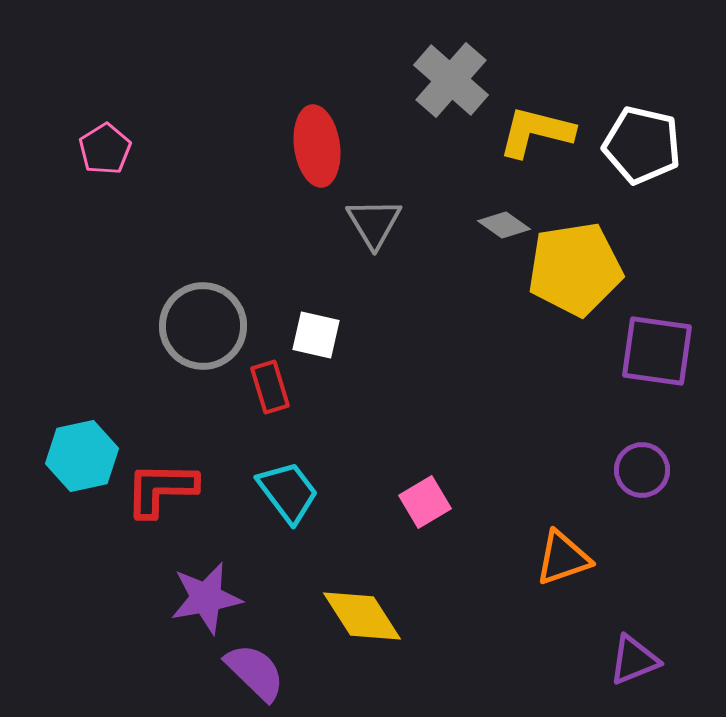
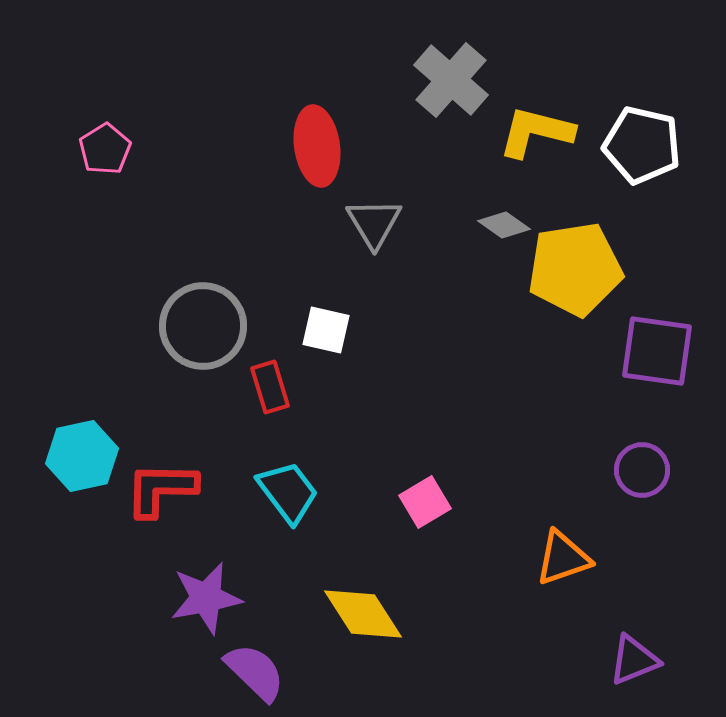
white square: moved 10 px right, 5 px up
yellow diamond: moved 1 px right, 2 px up
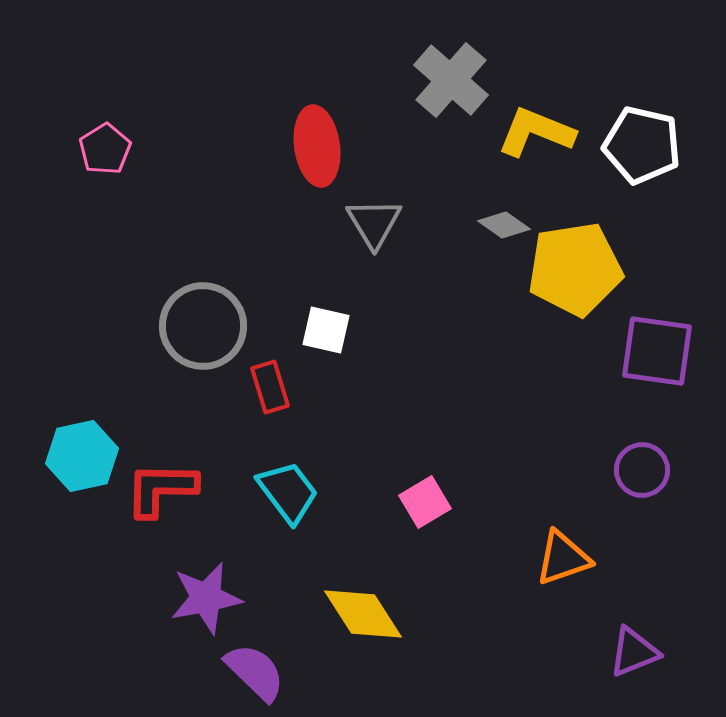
yellow L-shape: rotated 8 degrees clockwise
purple triangle: moved 8 px up
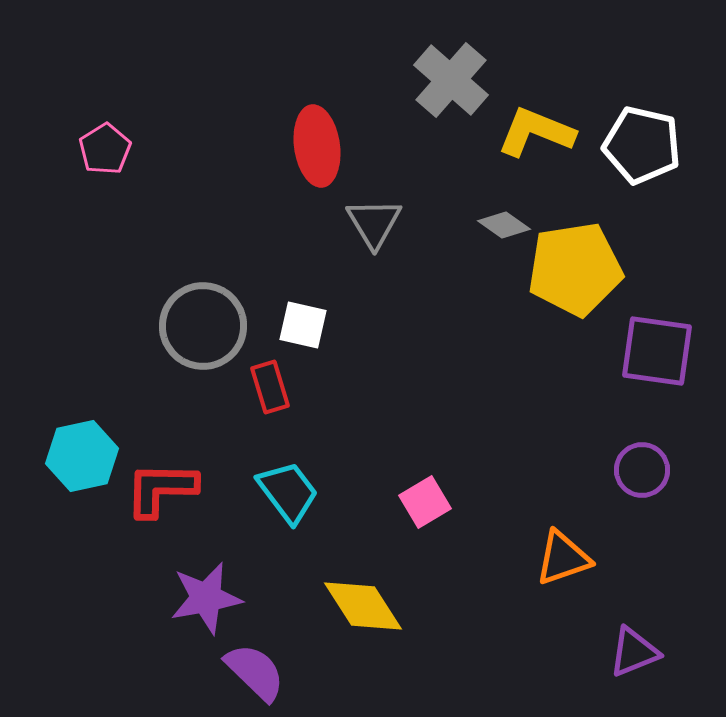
white square: moved 23 px left, 5 px up
yellow diamond: moved 8 px up
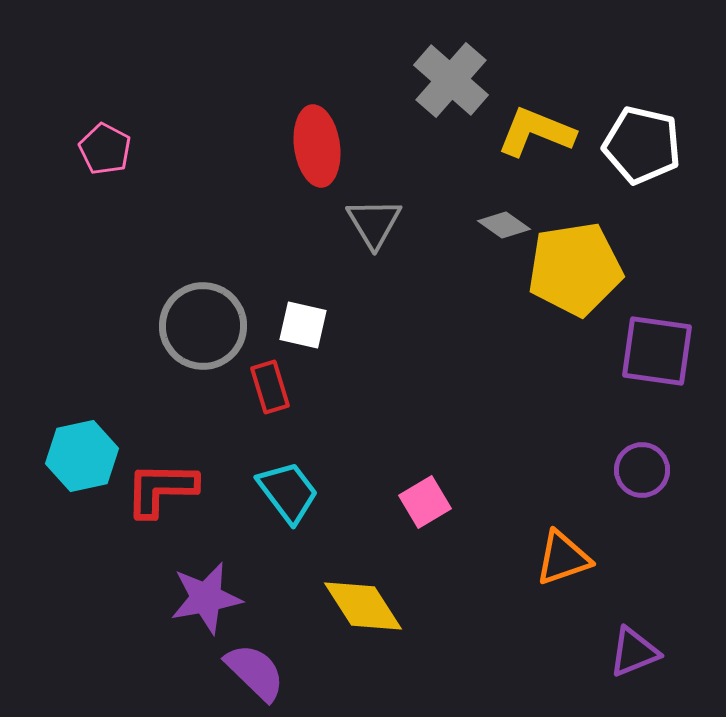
pink pentagon: rotated 12 degrees counterclockwise
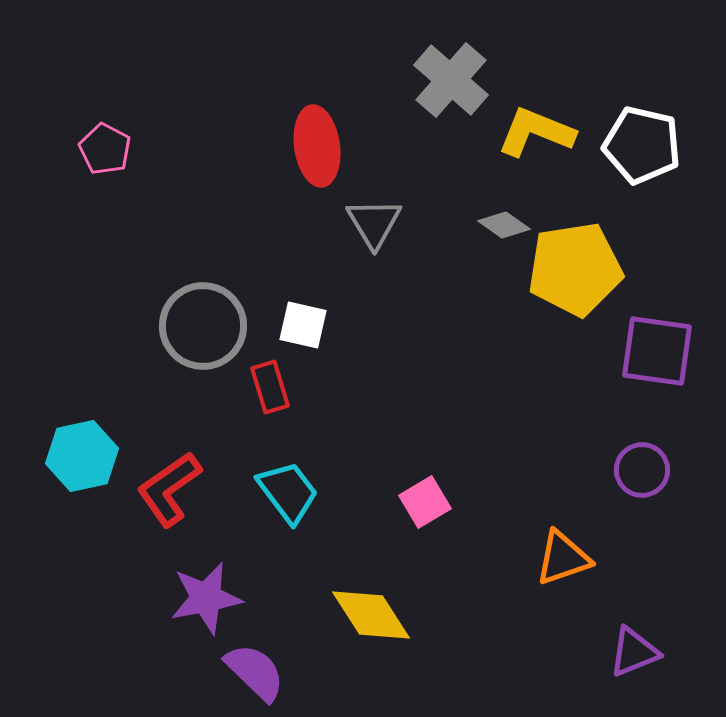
red L-shape: moved 8 px right; rotated 36 degrees counterclockwise
yellow diamond: moved 8 px right, 9 px down
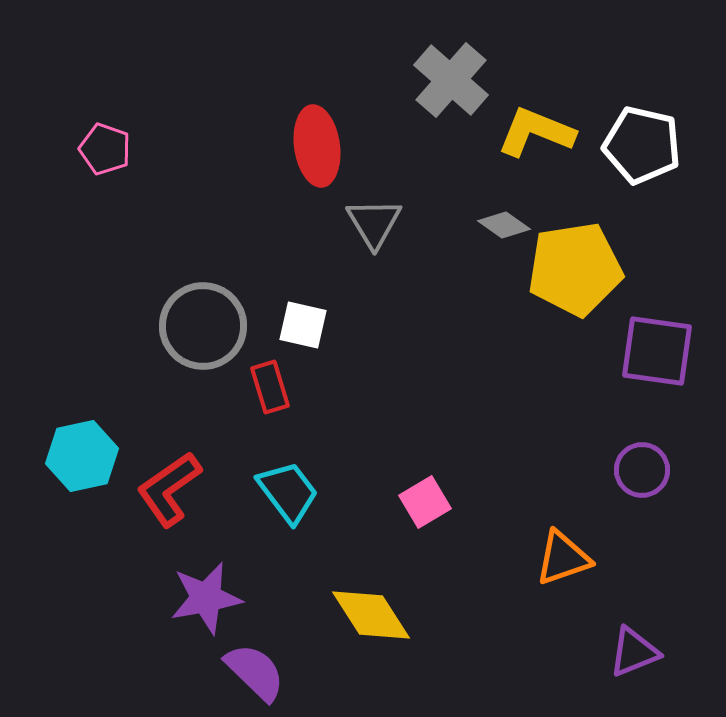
pink pentagon: rotated 9 degrees counterclockwise
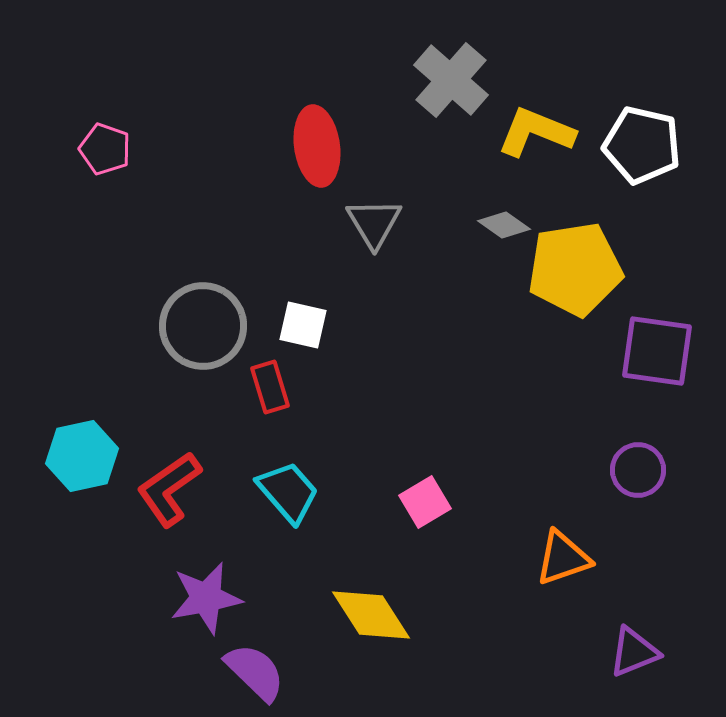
purple circle: moved 4 px left
cyan trapezoid: rotated 4 degrees counterclockwise
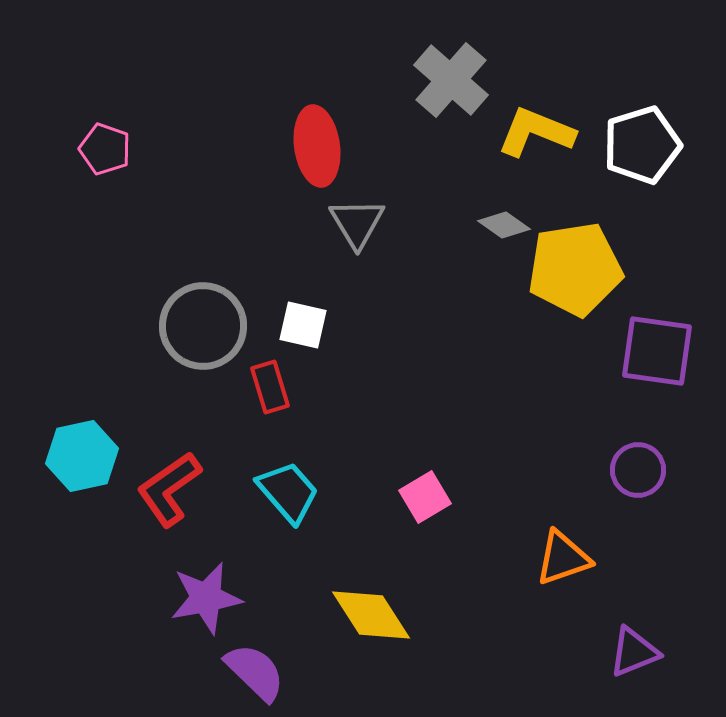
white pentagon: rotated 30 degrees counterclockwise
gray triangle: moved 17 px left
pink square: moved 5 px up
